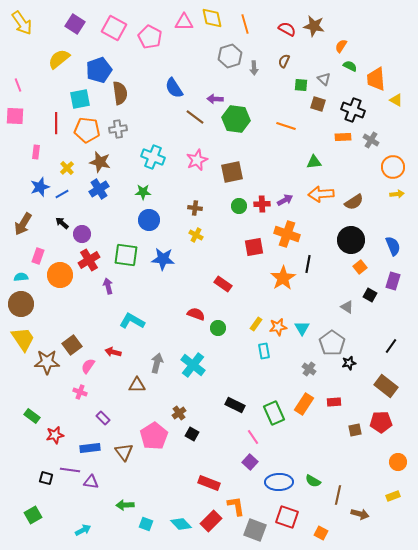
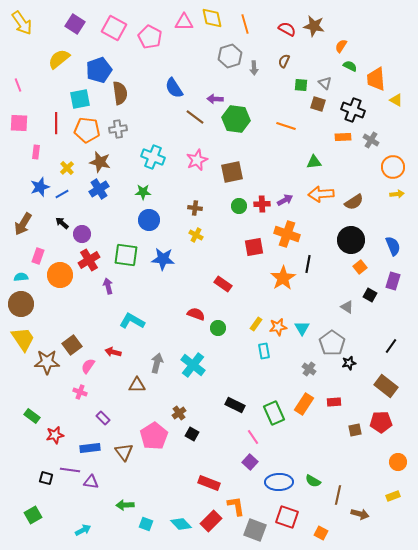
gray triangle at (324, 79): moved 1 px right, 4 px down
pink square at (15, 116): moved 4 px right, 7 px down
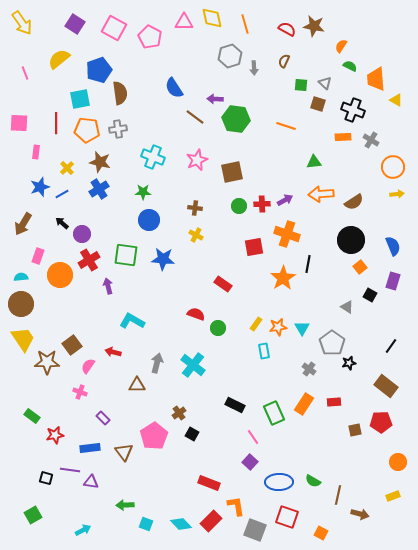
pink line at (18, 85): moved 7 px right, 12 px up
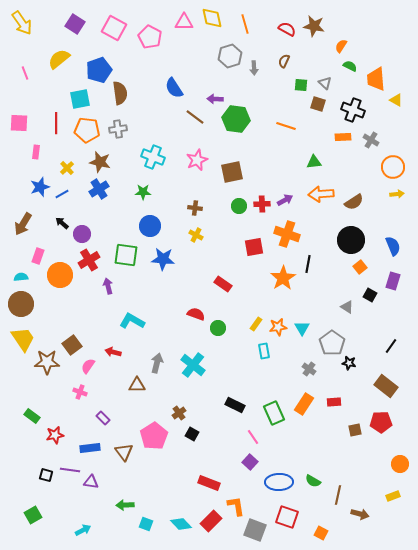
blue circle at (149, 220): moved 1 px right, 6 px down
black star at (349, 363): rotated 24 degrees clockwise
orange circle at (398, 462): moved 2 px right, 2 px down
black square at (46, 478): moved 3 px up
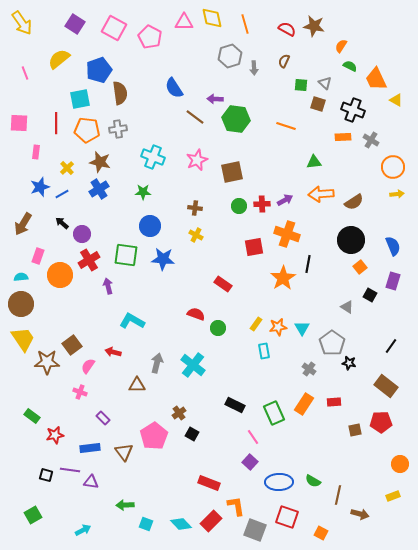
orange trapezoid at (376, 79): rotated 20 degrees counterclockwise
